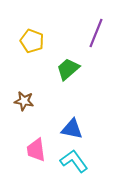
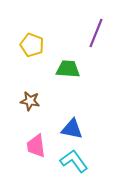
yellow pentagon: moved 4 px down
green trapezoid: rotated 45 degrees clockwise
brown star: moved 6 px right
pink trapezoid: moved 4 px up
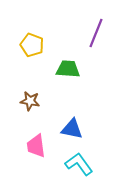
cyan L-shape: moved 5 px right, 3 px down
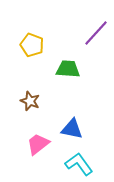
purple line: rotated 20 degrees clockwise
brown star: rotated 12 degrees clockwise
pink trapezoid: moved 2 px right, 2 px up; rotated 60 degrees clockwise
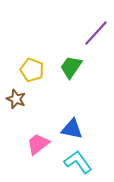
yellow pentagon: moved 25 px down
green trapezoid: moved 3 px right, 2 px up; rotated 60 degrees counterclockwise
brown star: moved 14 px left, 2 px up
cyan L-shape: moved 1 px left, 2 px up
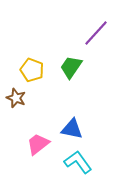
brown star: moved 1 px up
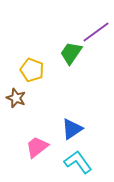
purple line: moved 1 px up; rotated 12 degrees clockwise
green trapezoid: moved 14 px up
blue triangle: rotated 45 degrees counterclockwise
pink trapezoid: moved 1 px left, 3 px down
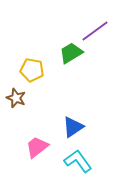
purple line: moved 1 px left, 1 px up
green trapezoid: rotated 25 degrees clockwise
yellow pentagon: rotated 10 degrees counterclockwise
blue triangle: moved 1 px right, 2 px up
cyan L-shape: moved 1 px up
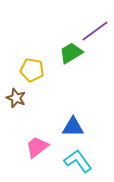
blue triangle: rotated 35 degrees clockwise
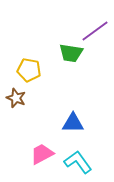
green trapezoid: rotated 140 degrees counterclockwise
yellow pentagon: moved 3 px left
blue triangle: moved 4 px up
pink trapezoid: moved 5 px right, 7 px down; rotated 10 degrees clockwise
cyan L-shape: moved 1 px down
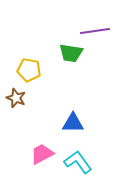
purple line: rotated 28 degrees clockwise
